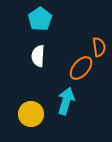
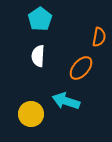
orange semicircle: moved 10 px up; rotated 18 degrees clockwise
cyan arrow: rotated 88 degrees counterclockwise
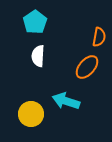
cyan pentagon: moved 5 px left, 3 px down
orange ellipse: moved 6 px right, 1 px up
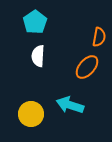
cyan arrow: moved 4 px right, 4 px down
